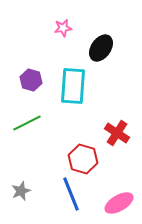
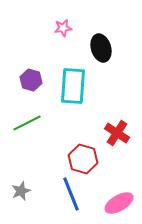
black ellipse: rotated 52 degrees counterclockwise
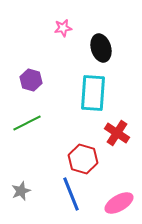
cyan rectangle: moved 20 px right, 7 px down
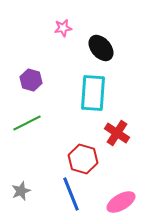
black ellipse: rotated 24 degrees counterclockwise
pink ellipse: moved 2 px right, 1 px up
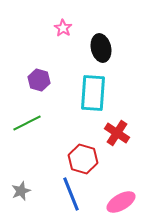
pink star: rotated 30 degrees counterclockwise
black ellipse: rotated 28 degrees clockwise
purple hexagon: moved 8 px right
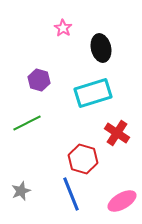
cyan rectangle: rotated 69 degrees clockwise
pink ellipse: moved 1 px right, 1 px up
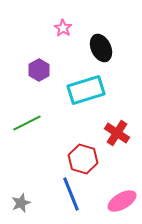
black ellipse: rotated 12 degrees counterclockwise
purple hexagon: moved 10 px up; rotated 15 degrees clockwise
cyan rectangle: moved 7 px left, 3 px up
gray star: moved 12 px down
